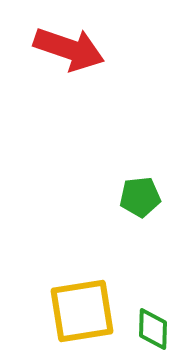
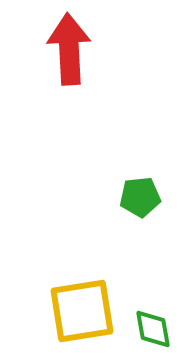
red arrow: rotated 112 degrees counterclockwise
green diamond: rotated 12 degrees counterclockwise
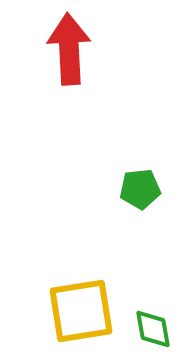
green pentagon: moved 8 px up
yellow square: moved 1 px left
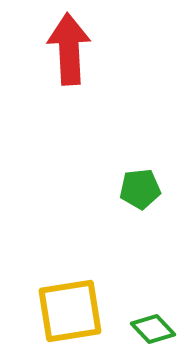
yellow square: moved 11 px left
green diamond: rotated 33 degrees counterclockwise
